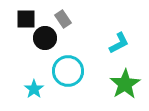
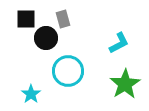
gray rectangle: rotated 18 degrees clockwise
black circle: moved 1 px right
cyan star: moved 3 px left, 5 px down
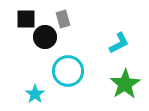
black circle: moved 1 px left, 1 px up
cyan star: moved 4 px right
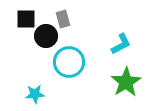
black circle: moved 1 px right, 1 px up
cyan L-shape: moved 2 px right, 1 px down
cyan circle: moved 1 px right, 9 px up
green star: moved 1 px right, 2 px up
cyan star: rotated 30 degrees clockwise
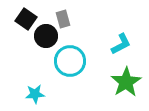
black square: rotated 35 degrees clockwise
cyan circle: moved 1 px right, 1 px up
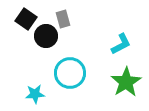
cyan circle: moved 12 px down
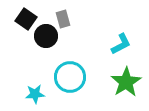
cyan circle: moved 4 px down
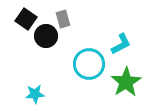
cyan circle: moved 19 px right, 13 px up
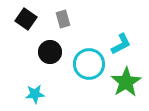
black circle: moved 4 px right, 16 px down
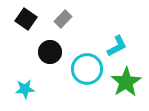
gray rectangle: rotated 60 degrees clockwise
cyan L-shape: moved 4 px left, 2 px down
cyan circle: moved 2 px left, 5 px down
cyan star: moved 10 px left, 5 px up
